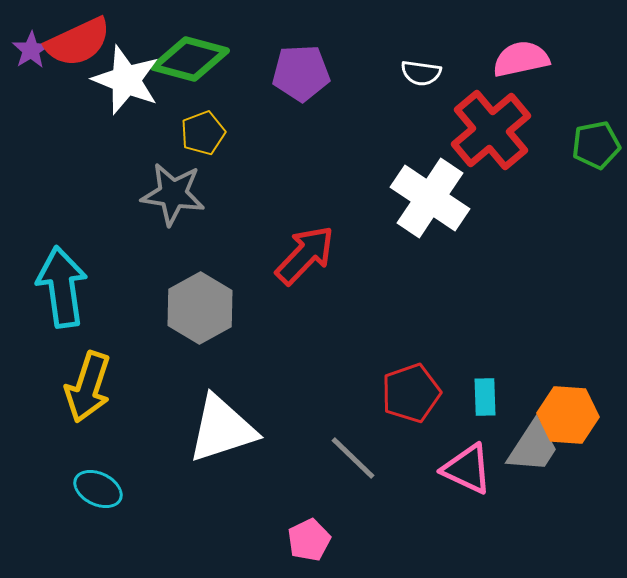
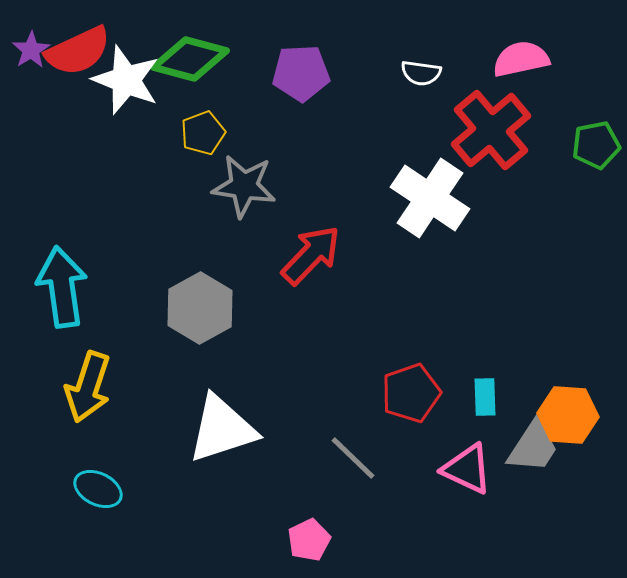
red semicircle: moved 9 px down
gray star: moved 71 px right, 8 px up
red arrow: moved 6 px right
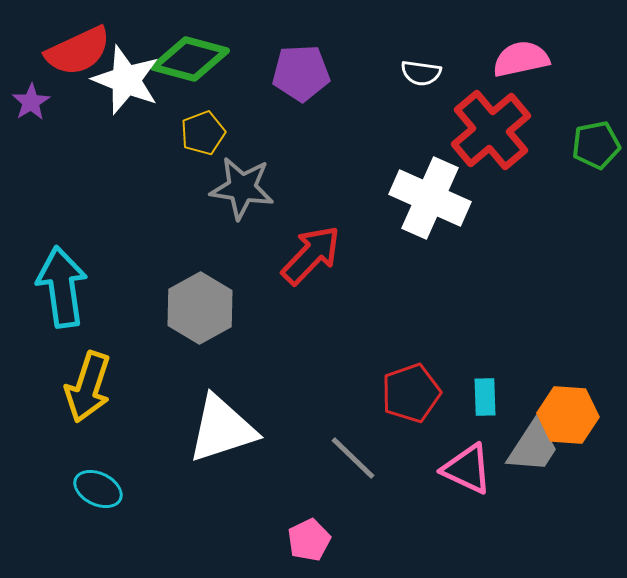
purple star: moved 52 px down
gray star: moved 2 px left, 2 px down
white cross: rotated 10 degrees counterclockwise
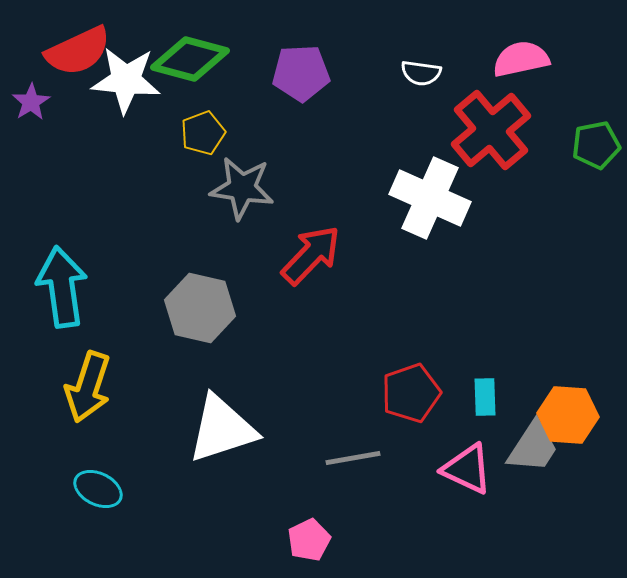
white star: rotated 16 degrees counterclockwise
gray hexagon: rotated 18 degrees counterclockwise
gray line: rotated 54 degrees counterclockwise
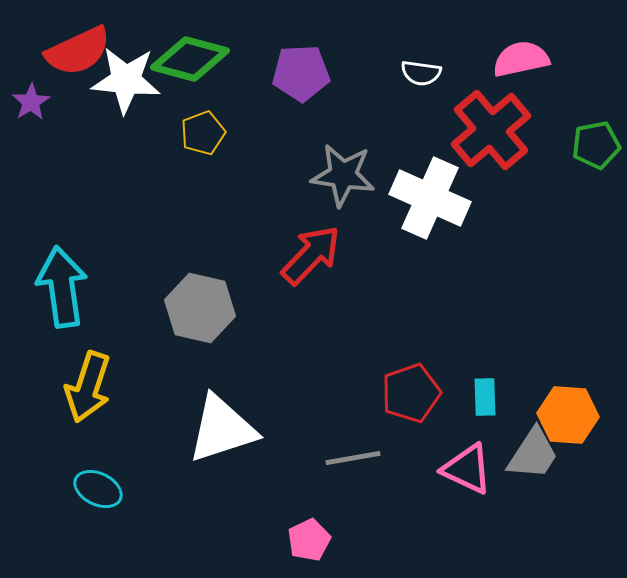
gray star: moved 101 px right, 13 px up
gray trapezoid: moved 7 px down
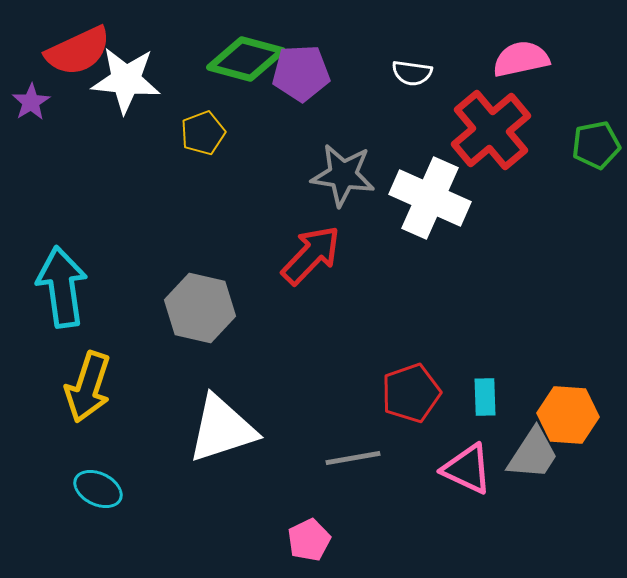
green diamond: moved 56 px right
white semicircle: moved 9 px left
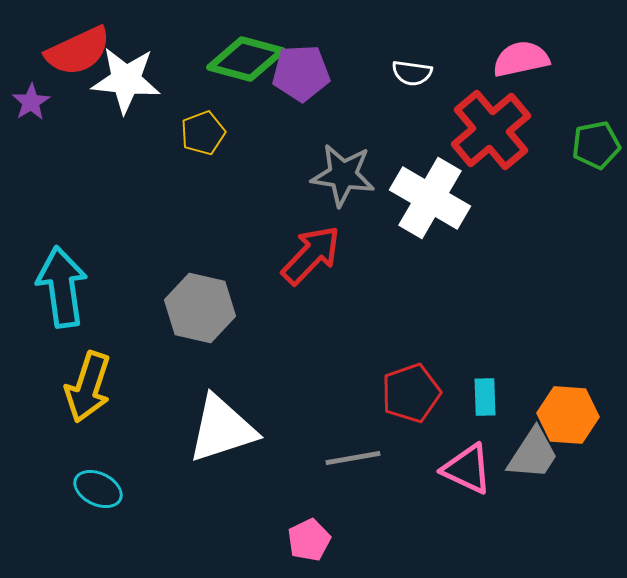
white cross: rotated 6 degrees clockwise
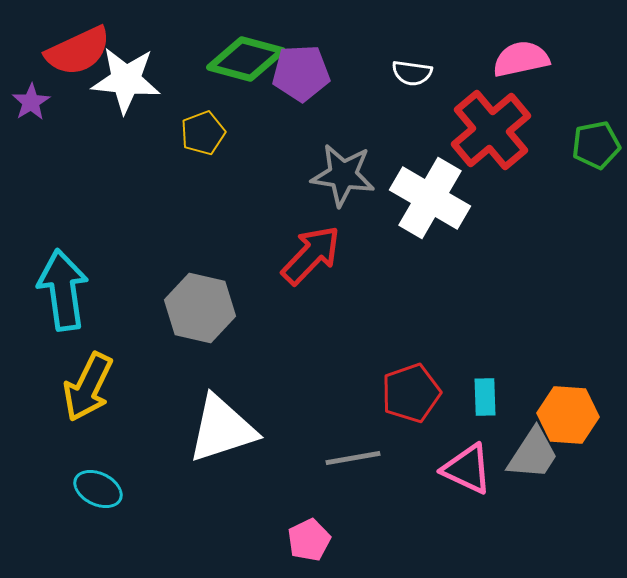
cyan arrow: moved 1 px right, 3 px down
yellow arrow: rotated 8 degrees clockwise
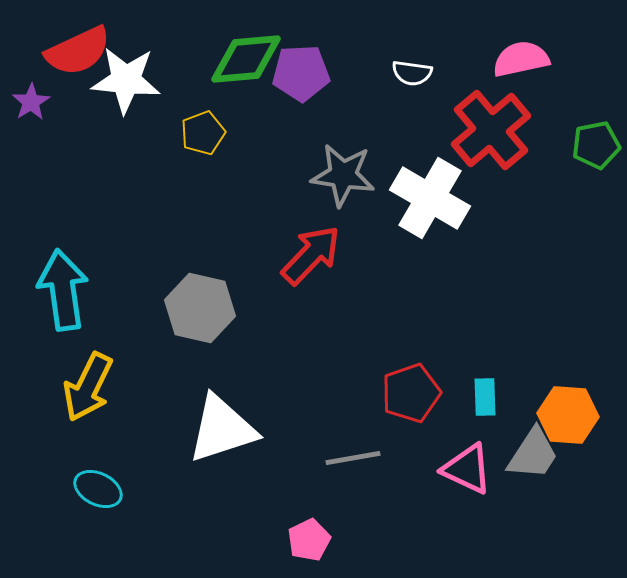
green diamond: rotated 20 degrees counterclockwise
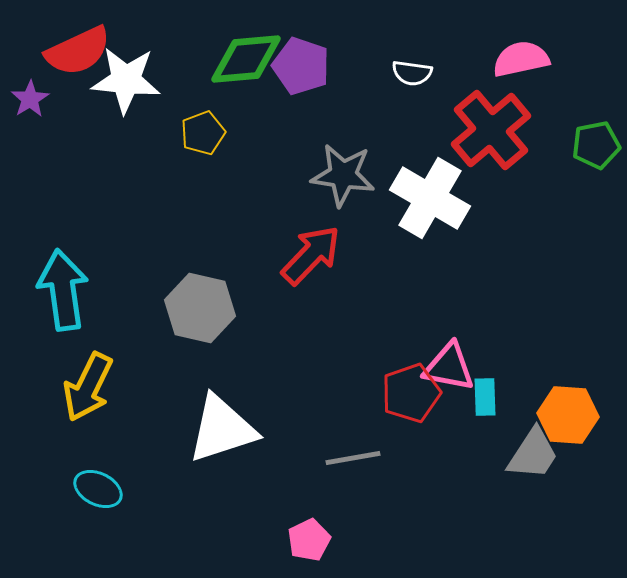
purple pentagon: moved 7 px up; rotated 22 degrees clockwise
purple star: moved 1 px left, 3 px up
pink triangle: moved 18 px left, 102 px up; rotated 14 degrees counterclockwise
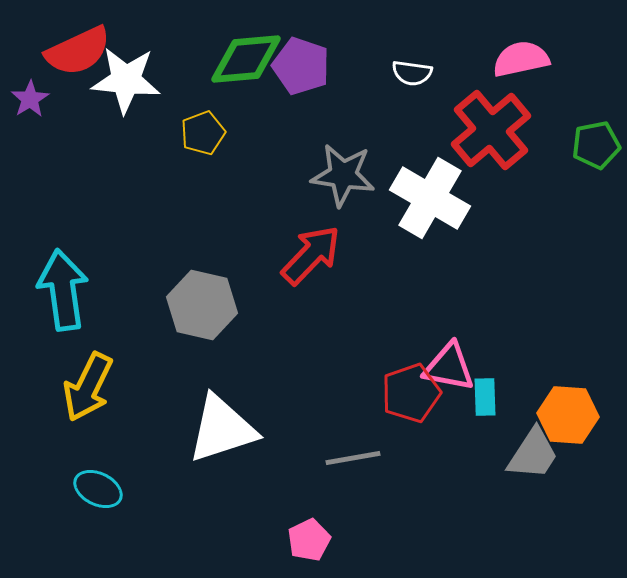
gray hexagon: moved 2 px right, 3 px up
